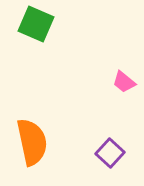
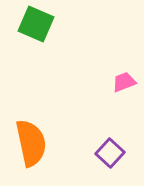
pink trapezoid: rotated 120 degrees clockwise
orange semicircle: moved 1 px left, 1 px down
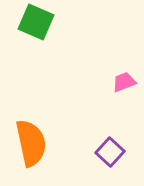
green square: moved 2 px up
purple square: moved 1 px up
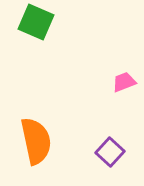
orange semicircle: moved 5 px right, 2 px up
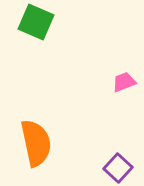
orange semicircle: moved 2 px down
purple square: moved 8 px right, 16 px down
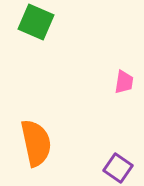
pink trapezoid: rotated 120 degrees clockwise
purple square: rotated 8 degrees counterclockwise
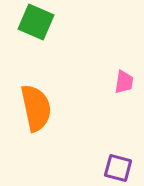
orange semicircle: moved 35 px up
purple square: rotated 20 degrees counterclockwise
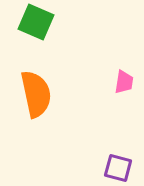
orange semicircle: moved 14 px up
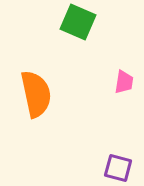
green square: moved 42 px right
